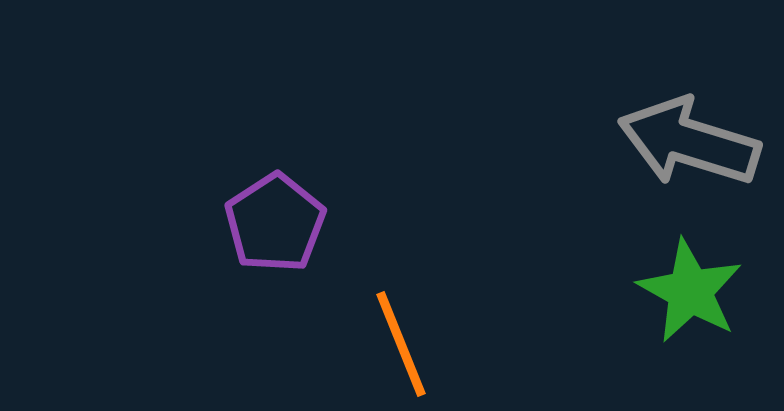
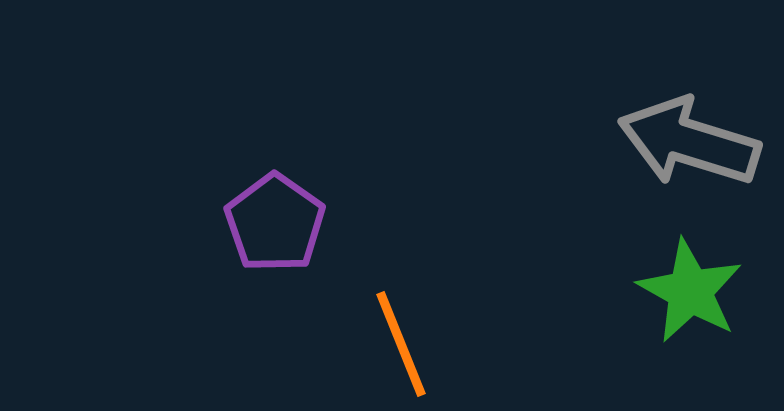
purple pentagon: rotated 4 degrees counterclockwise
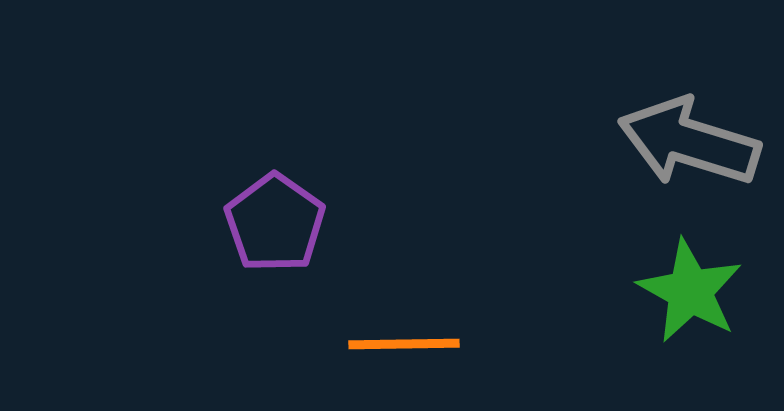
orange line: moved 3 px right; rotated 69 degrees counterclockwise
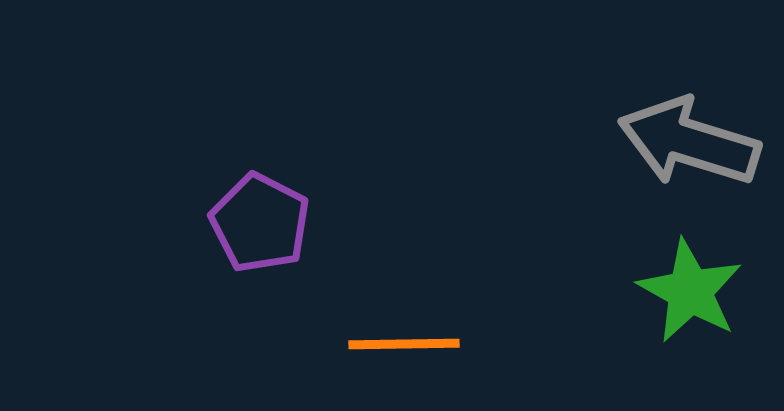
purple pentagon: moved 15 px left; rotated 8 degrees counterclockwise
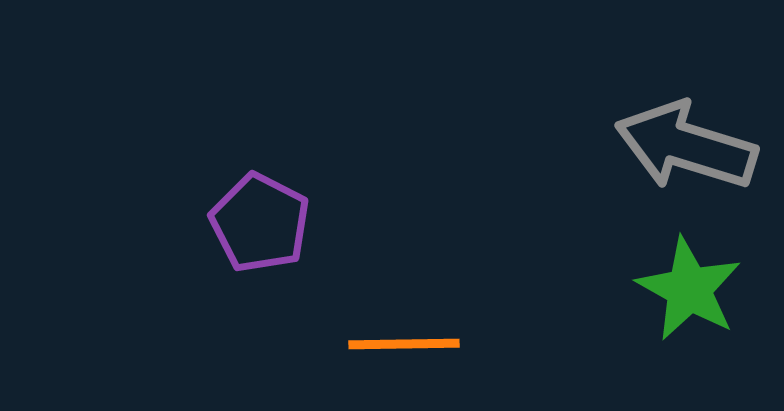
gray arrow: moved 3 px left, 4 px down
green star: moved 1 px left, 2 px up
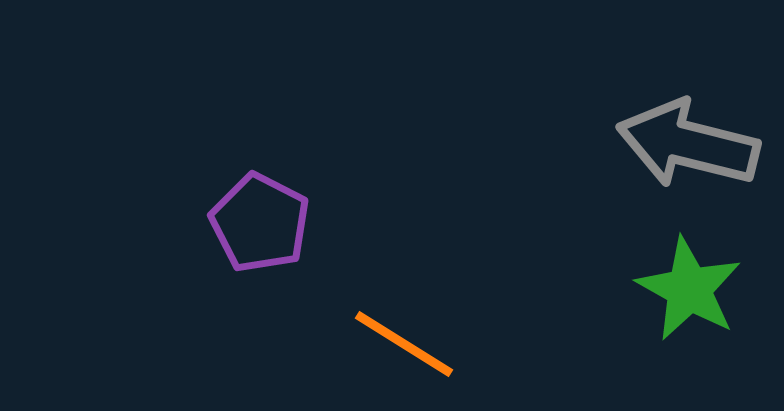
gray arrow: moved 2 px right, 2 px up; rotated 3 degrees counterclockwise
orange line: rotated 33 degrees clockwise
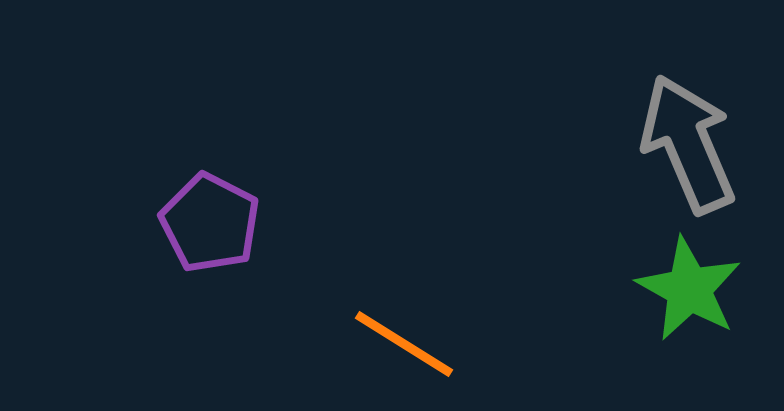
gray arrow: rotated 53 degrees clockwise
purple pentagon: moved 50 px left
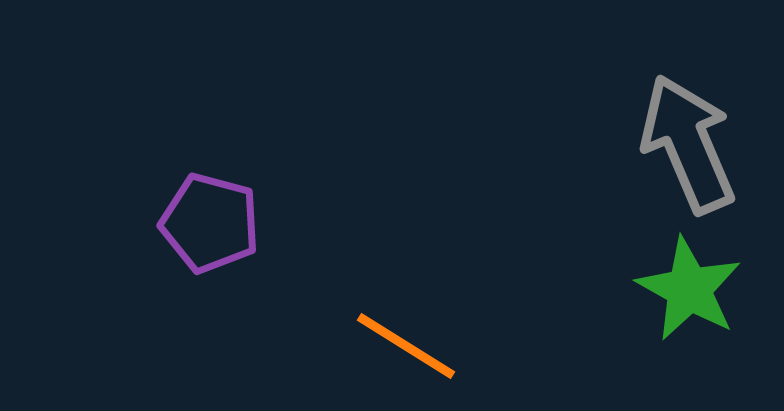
purple pentagon: rotated 12 degrees counterclockwise
orange line: moved 2 px right, 2 px down
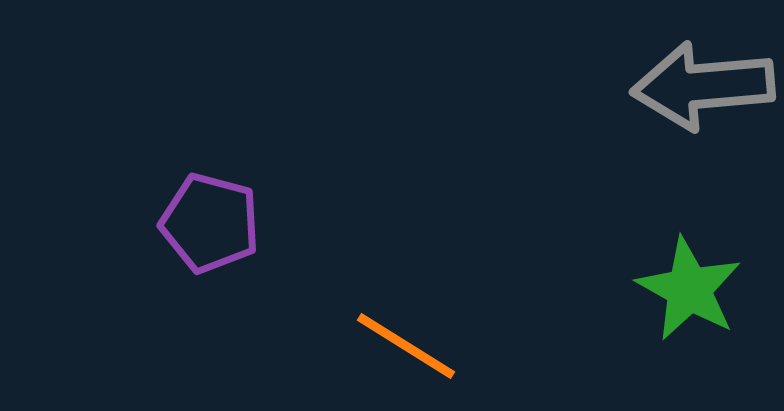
gray arrow: moved 15 px right, 58 px up; rotated 72 degrees counterclockwise
